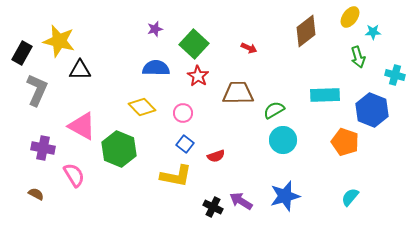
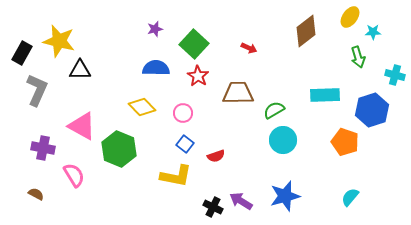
blue hexagon: rotated 20 degrees clockwise
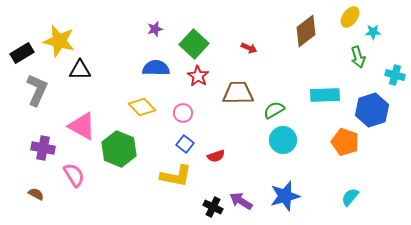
black rectangle: rotated 30 degrees clockwise
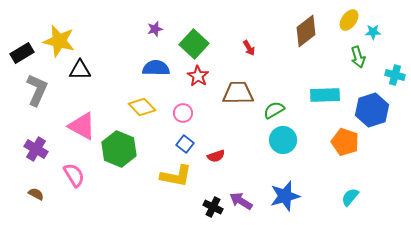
yellow ellipse: moved 1 px left, 3 px down
red arrow: rotated 35 degrees clockwise
purple cross: moved 7 px left, 1 px down; rotated 20 degrees clockwise
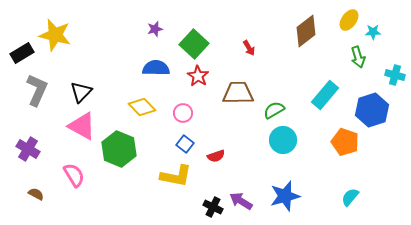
yellow star: moved 4 px left, 6 px up
black triangle: moved 1 px right, 22 px down; rotated 45 degrees counterclockwise
cyan rectangle: rotated 48 degrees counterclockwise
purple cross: moved 8 px left
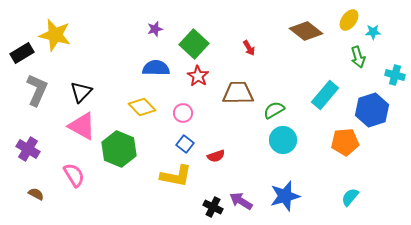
brown diamond: rotated 76 degrees clockwise
orange pentagon: rotated 24 degrees counterclockwise
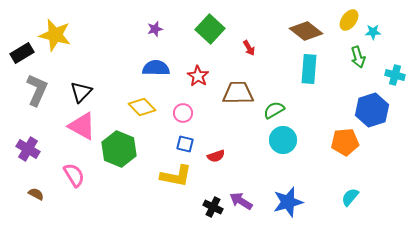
green square: moved 16 px right, 15 px up
cyan rectangle: moved 16 px left, 26 px up; rotated 36 degrees counterclockwise
blue square: rotated 24 degrees counterclockwise
blue star: moved 3 px right, 6 px down
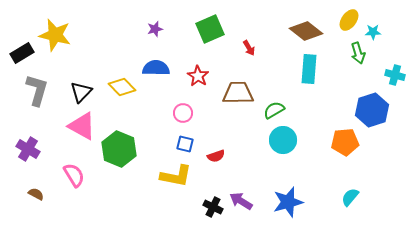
green square: rotated 24 degrees clockwise
green arrow: moved 4 px up
gray L-shape: rotated 8 degrees counterclockwise
yellow diamond: moved 20 px left, 20 px up
